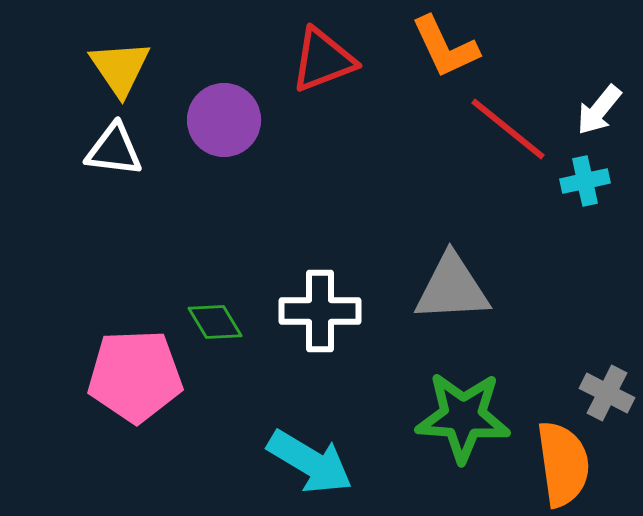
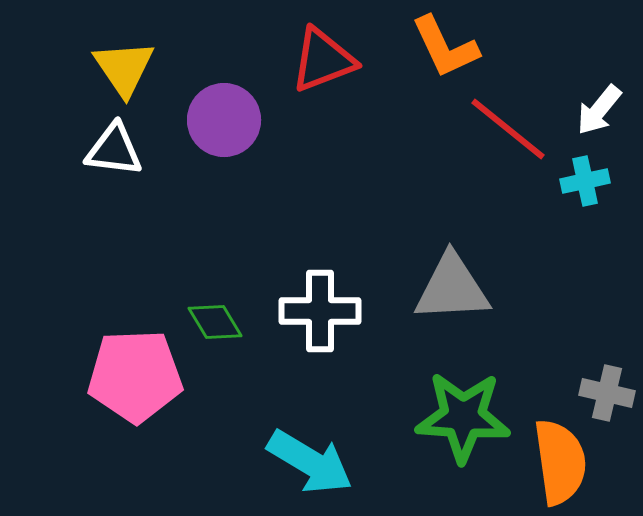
yellow triangle: moved 4 px right
gray cross: rotated 14 degrees counterclockwise
orange semicircle: moved 3 px left, 2 px up
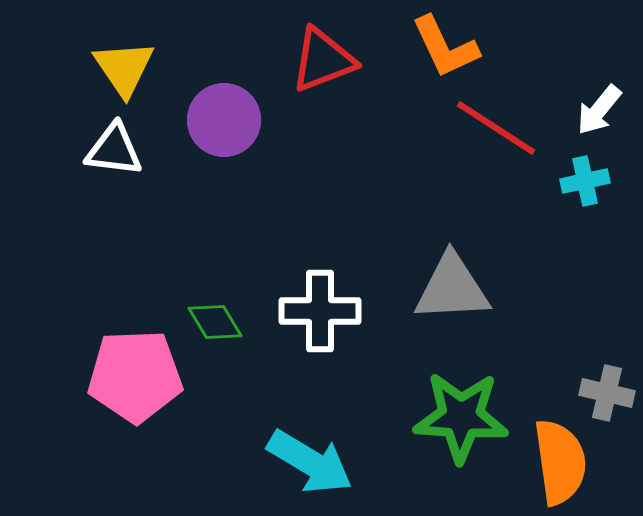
red line: moved 12 px left, 1 px up; rotated 6 degrees counterclockwise
green star: moved 2 px left
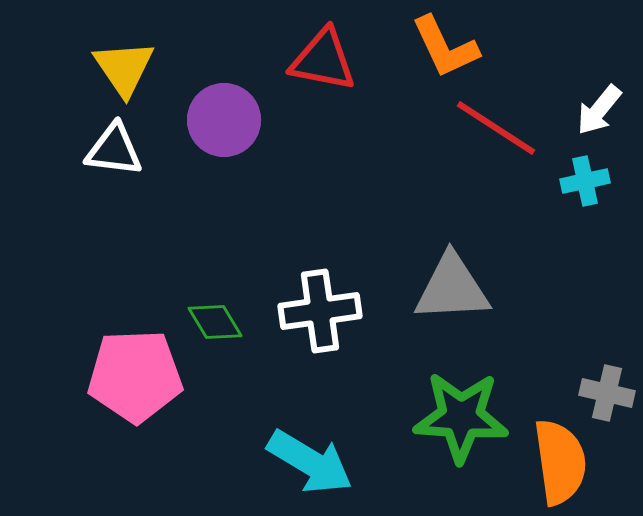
red triangle: rotated 32 degrees clockwise
white cross: rotated 8 degrees counterclockwise
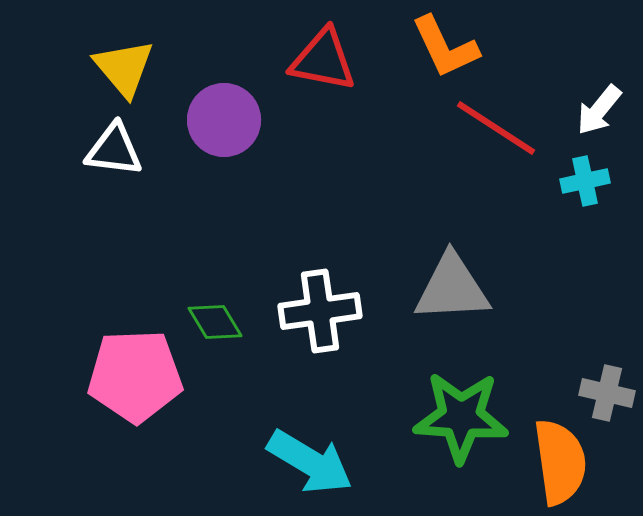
yellow triangle: rotated 6 degrees counterclockwise
